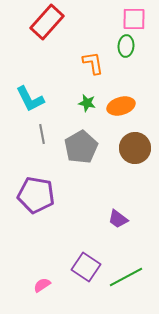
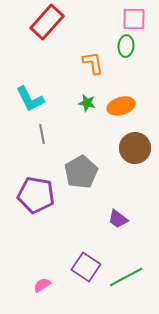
gray pentagon: moved 25 px down
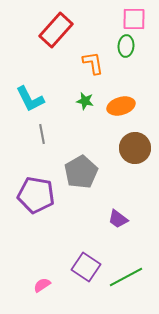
red rectangle: moved 9 px right, 8 px down
green star: moved 2 px left, 2 px up
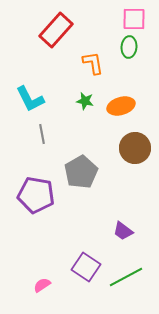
green ellipse: moved 3 px right, 1 px down
purple trapezoid: moved 5 px right, 12 px down
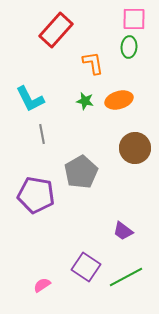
orange ellipse: moved 2 px left, 6 px up
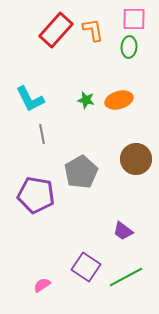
orange L-shape: moved 33 px up
green star: moved 1 px right, 1 px up
brown circle: moved 1 px right, 11 px down
